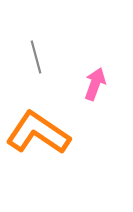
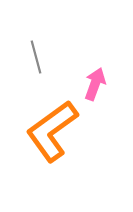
orange L-shape: moved 14 px right, 2 px up; rotated 70 degrees counterclockwise
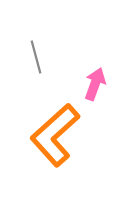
orange L-shape: moved 3 px right, 4 px down; rotated 6 degrees counterclockwise
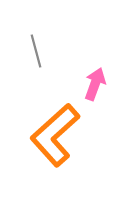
gray line: moved 6 px up
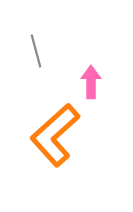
pink arrow: moved 4 px left, 2 px up; rotated 20 degrees counterclockwise
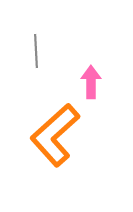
gray line: rotated 12 degrees clockwise
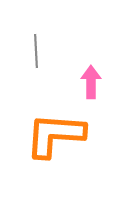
orange L-shape: rotated 46 degrees clockwise
